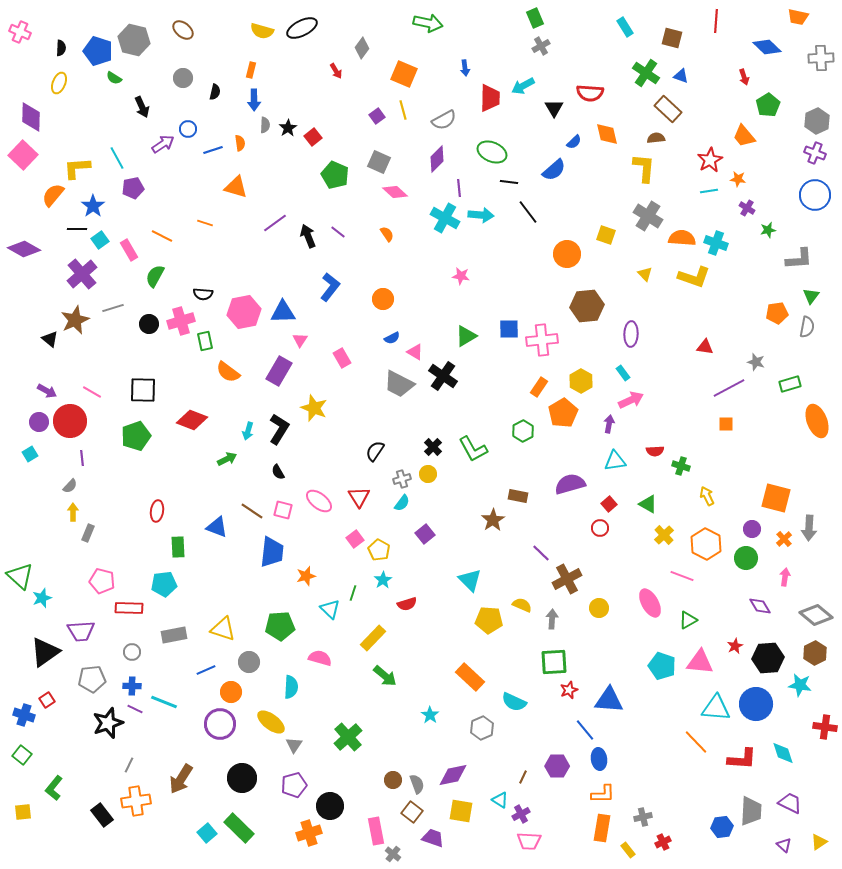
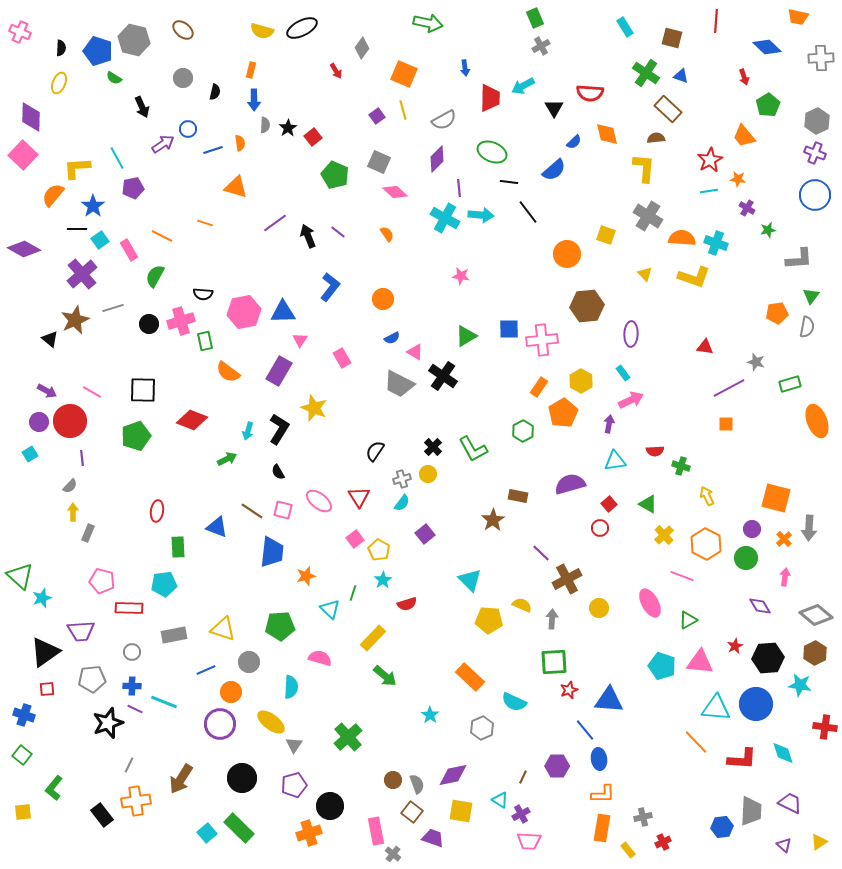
red square at (47, 700): moved 11 px up; rotated 28 degrees clockwise
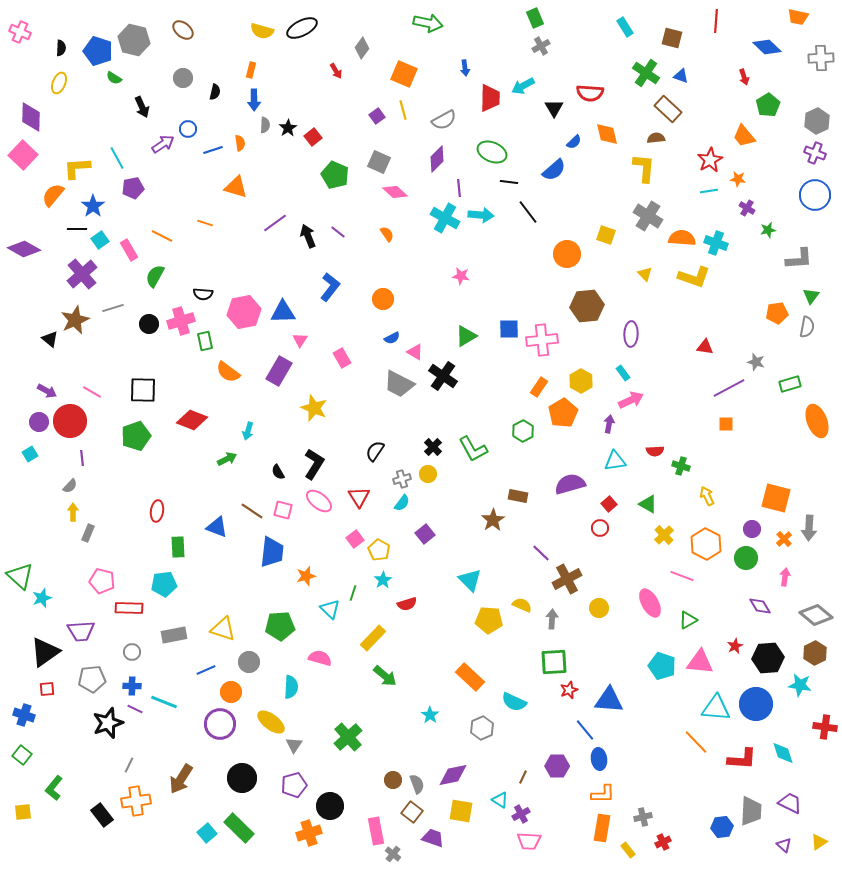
black L-shape at (279, 429): moved 35 px right, 35 px down
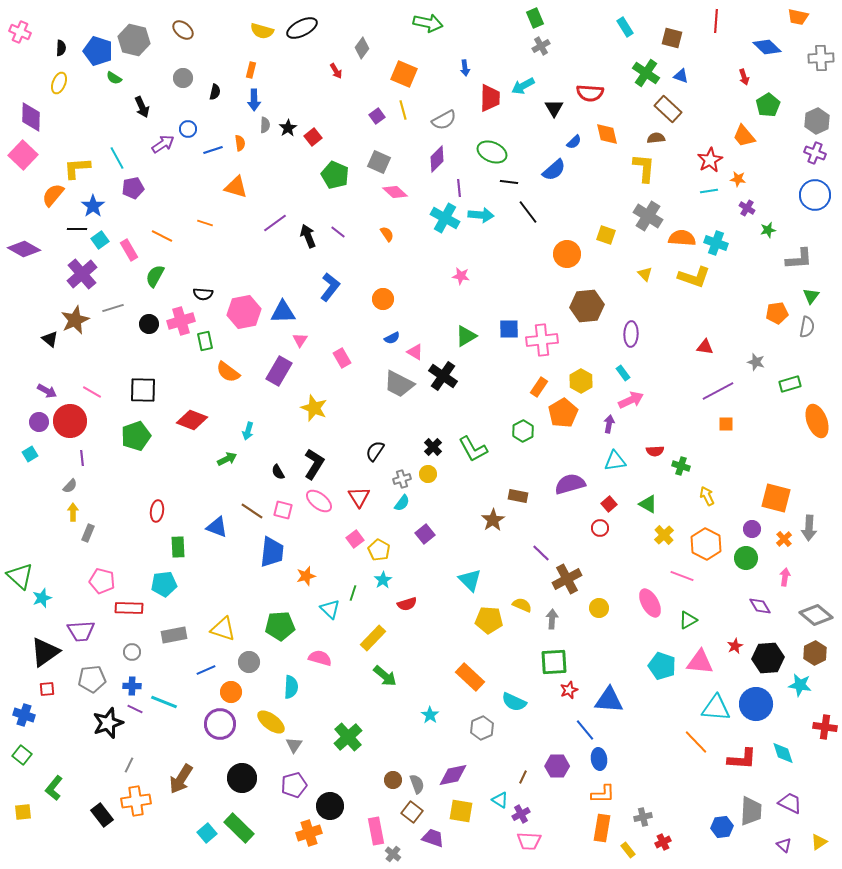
purple line at (729, 388): moved 11 px left, 3 px down
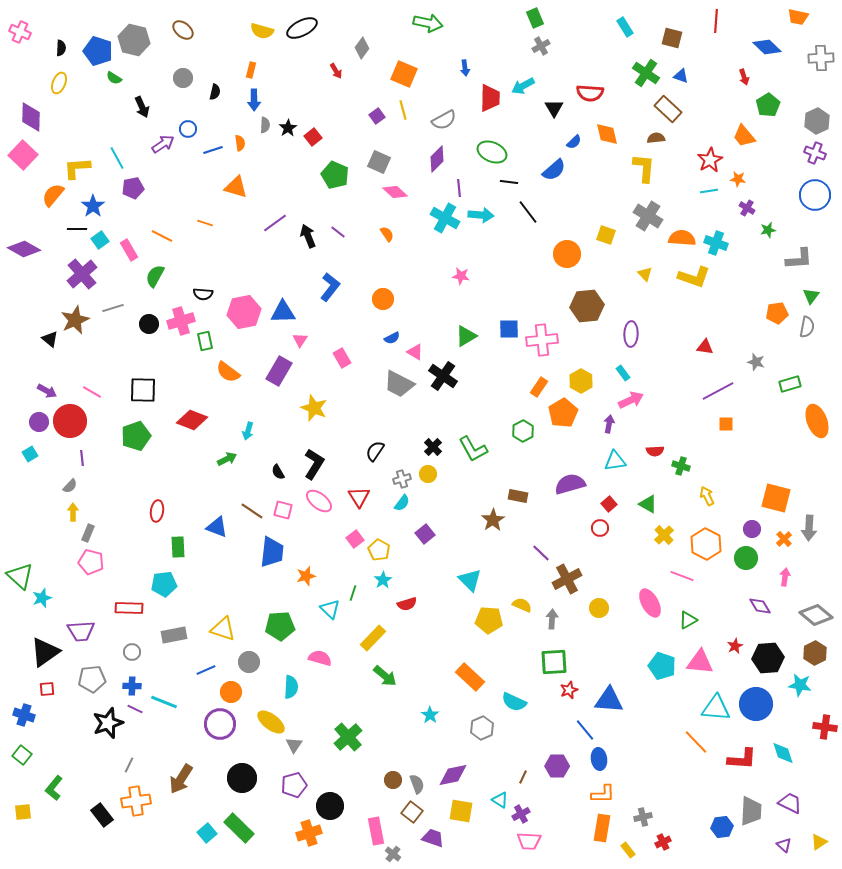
pink pentagon at (102, 581): moved 11 px left, 19 px up
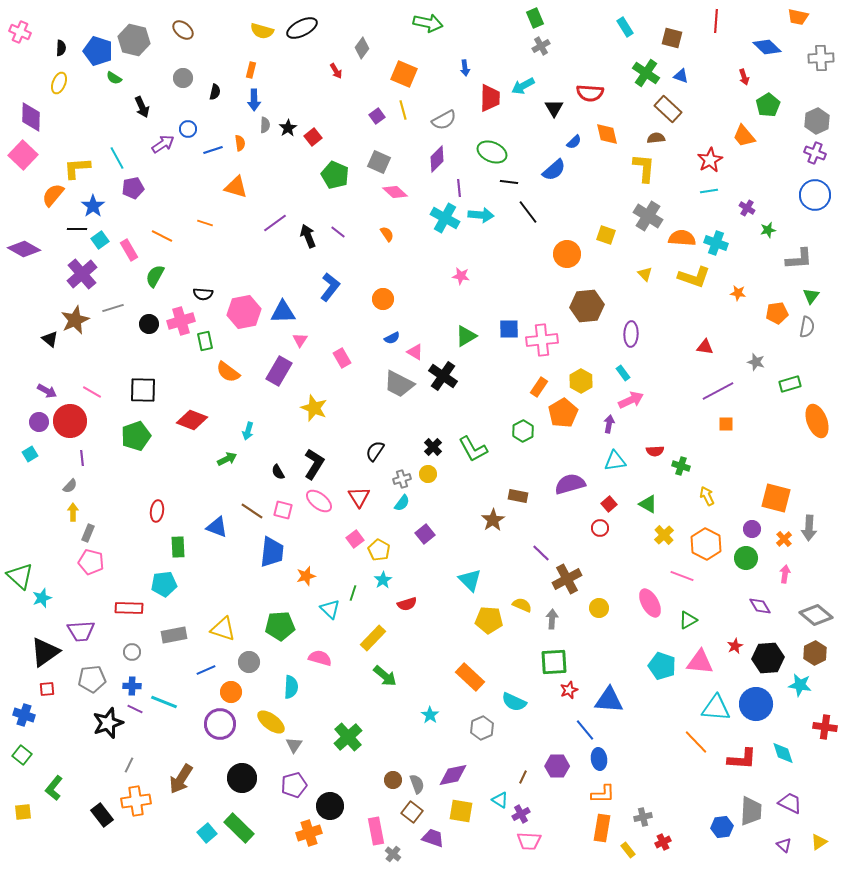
orange star at (738, 179): moved 114 px down
pink arrow at (785, 577): moved 3 px up
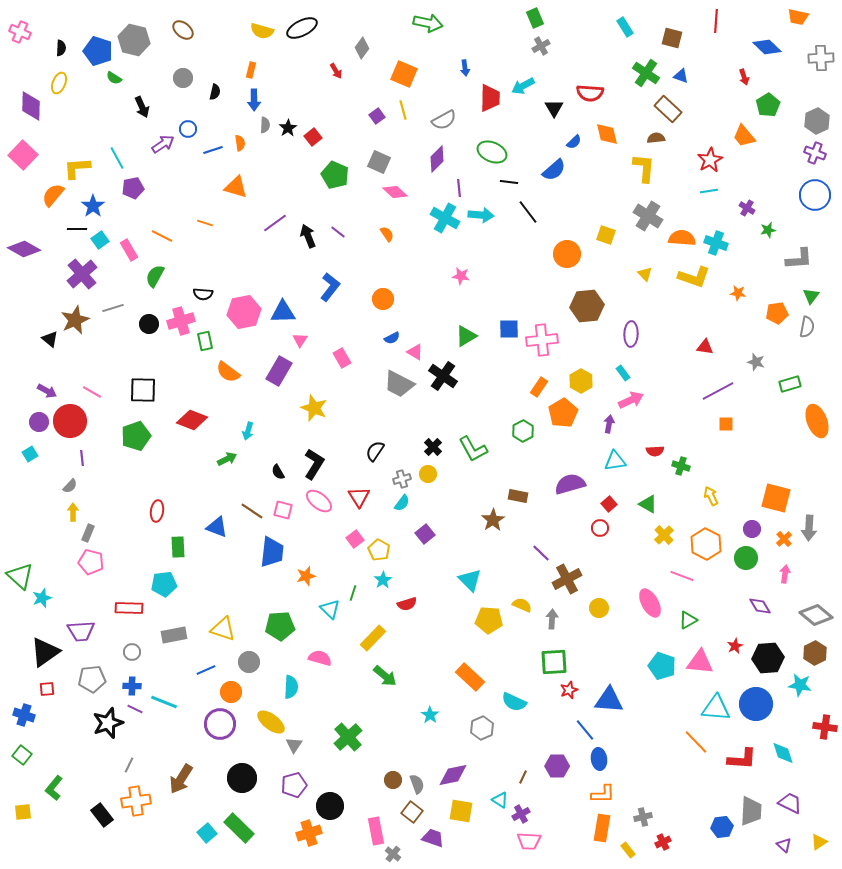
purple diamond at (31, 117): moved 11 px up
yellow arrow at (707, 496): moved 4 px right
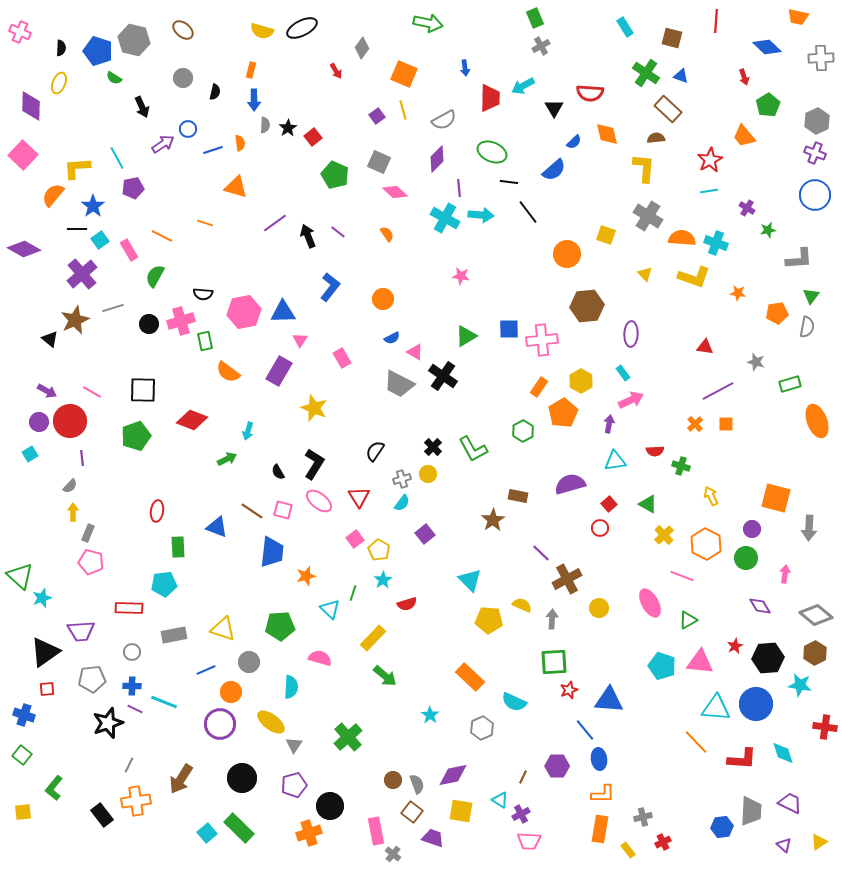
orange cross at (784, 539): moved 89 px left, 115 px up
orange rectangle at (602, 828): moved 2 px left, 1 px down
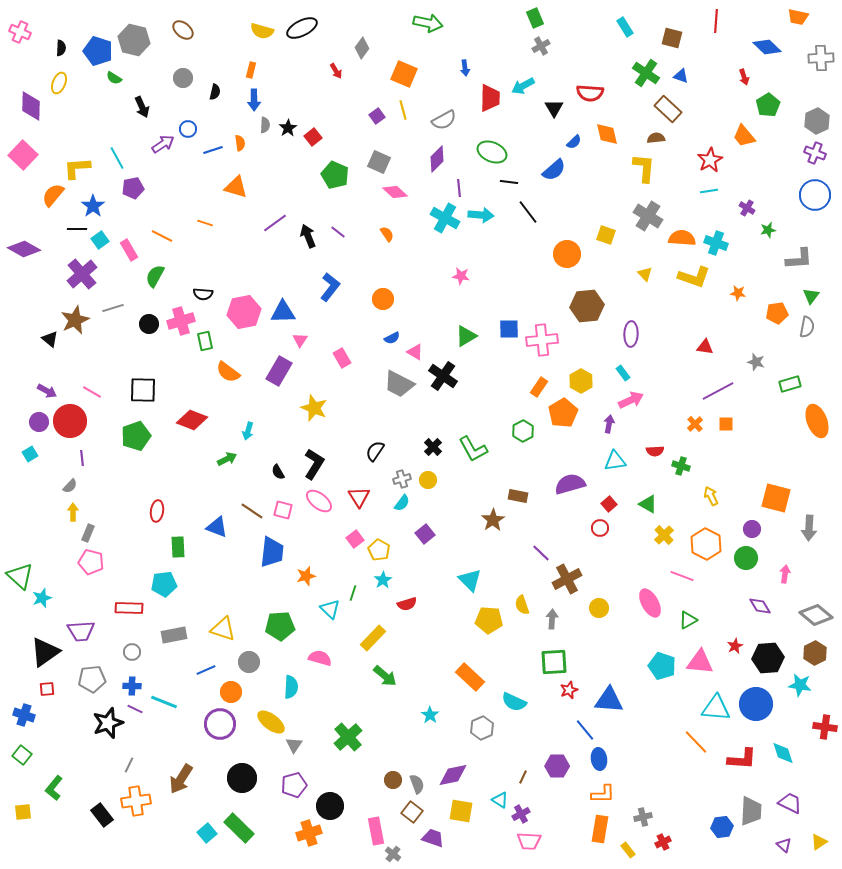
yellow circle at (428, 474): moved 6 px down
yellow semicircle at (522, 605): rotated 132 degrees counterclockwise
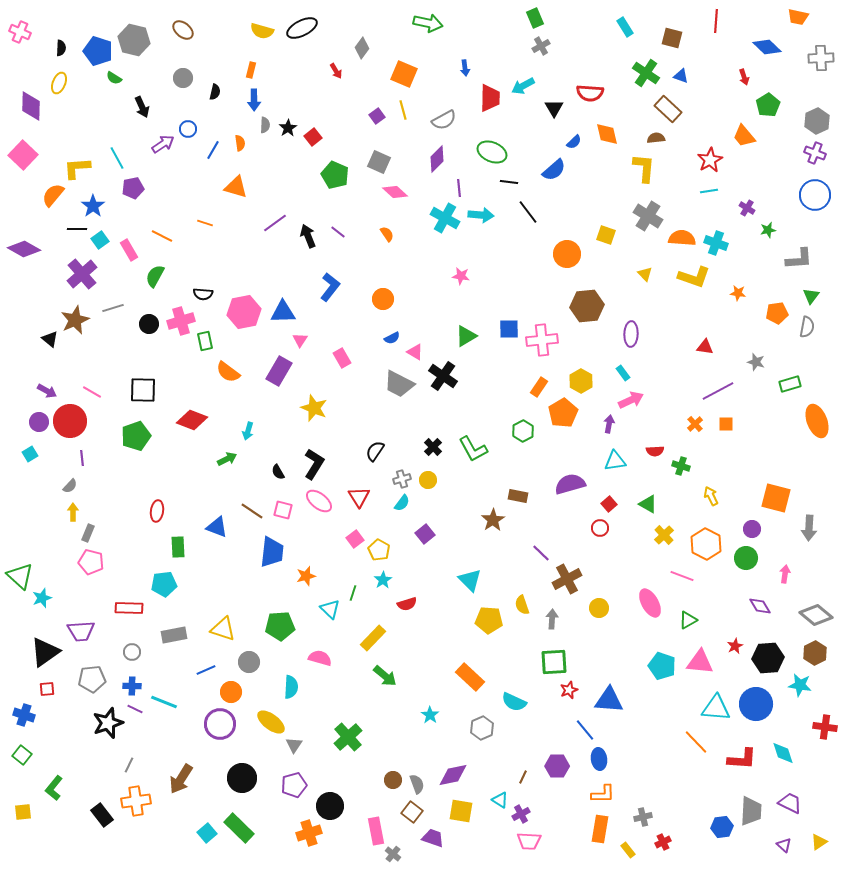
blue line at (213, 150): rotated 42 degrees counterclockwise
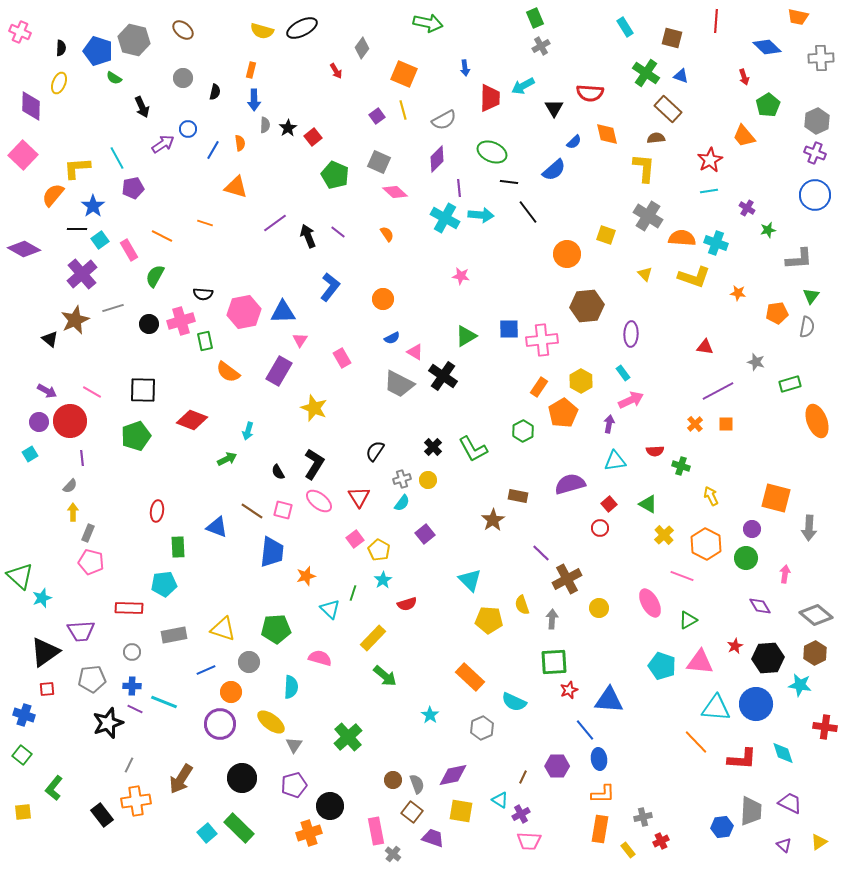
green pentagon at (280, 626): moved 4 px left, 3 px down
red cross at (663, 842): moved 2 px left, 1 px up
